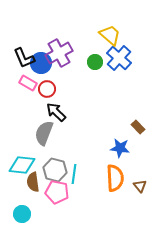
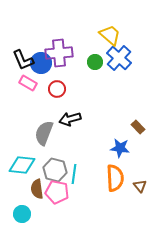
purple cross: rotated 24 degrees clockwise
black L-shape: moved 1 px left, 2 px down
red circle: moved 10 px right
black arrow: moved 14 px right, 7 px down; rotated 60 degrees counterclockwise
brown semicircle: moved 4 px right, 7 px down
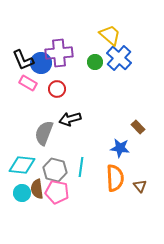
cyan line: moved 7 px right, 7 px up
cyan circle: moved 21 px up
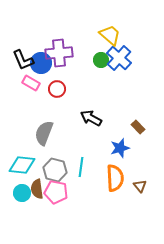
green circle: moved 6 px right, 2 px up
pink rectangle: moved 3 px right
black arrow: moved 21 px right, 1 px up; rotated 45 degrees clockwise
blue star: rotated 24 degrees counterclockwise
pink pentagon: moved 1 px left
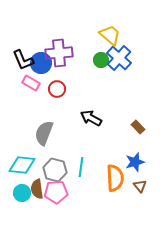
blue star: moved 15 px right, 14 px down
pink pentagon: rotated 15 degrees counterclockwise
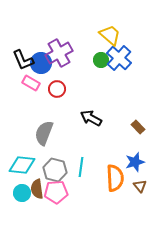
purple cross: rotated 24 degrees counterclockwise
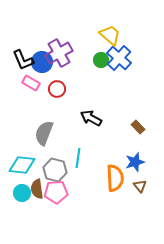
blue circle: moved 1 px right, 1 px up
cyan line: moved 3 px left, 9 px up
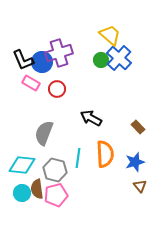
purple cross: rotated 12 degrees clockwise
orange semicircle: moved 10 px left, 24 px up
pink pentagon: moved 3 px down; rotated 10 degrees counterclockwise
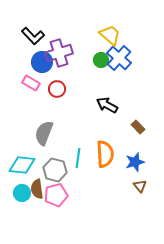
black L-shape: moved 10 px right, 24 px up; rotated 20 degrees counterclockwise
black arrow: moved 16 px right, 13 px up
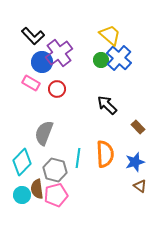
purple cross: rotated 20 degrees counterclockwise
black arrow: rotated 15 degrees clockwise
cyan diamond: moved 3 px up; rotated 52 degrees counterclockwise
brown triangle: rotated 16 degrees counterclockwise
cyan circle: moved 2 px down
